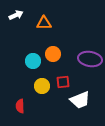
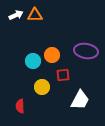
orange triangle: moved 9 px left, 8 px up
orange circle: moved 1 px left, 1 px down
purple ellipse: moved 4 px left, 8 px up
red square: moved 7 px up
yellow circle: moved 1 px down
white trapezoid: rotated 40 degrees counterclockwise
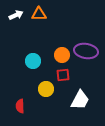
orange triangle: moved 4 px right, 1 px up
orange circle: moved 10 px right
yellow circle: moved 4 px right, 2 px down
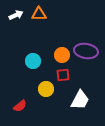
red semicircle: rotated 128 degrees counterclockwise
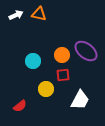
orange triangle: rotated 14 degrees clockwise
purple ellipse: rotated 30 degrees clockwise
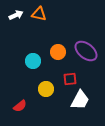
orange circle: moved 4 px left, 3 px up
red square: moved 7 px right, 4 px down
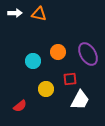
white arrow: moved 1 px left, 2 px up; rotated 24 degrees clockwise
purple ellipse: moved 2 px right, 3 px down; rotated 20 degrees clockwise
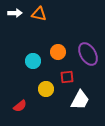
red square: moved 3 px left, 2 px up
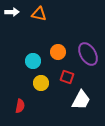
white arrow: moved 3 px left, 1 px up
red square: rotated 24 degrees clockwise
yellow circle: moved 5 px left, 6 px up
white trapezoid: moved 1 px right
red semicircle: rotated 40 degrees counterclockwise
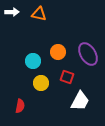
white trapezoid: moved 1 px left, 1 px down
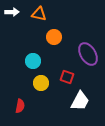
orange circle: moved 4 px left, 15 px up
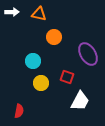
red semicircle: moved 1 px left, 5 px down
